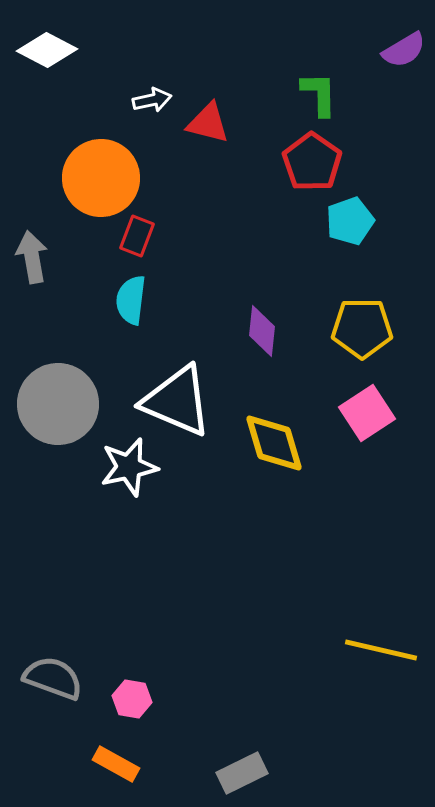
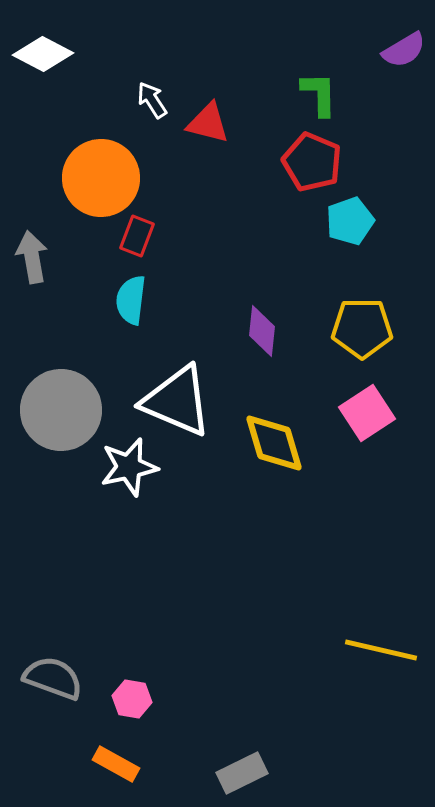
white diamond: moved 4 px left, 4 px down
white arrow: rotated 111 degrees counterclockwise
red pentagon: rotated 12 degrees counterclockwise
gray circle: moved 3 px right, 6 px down
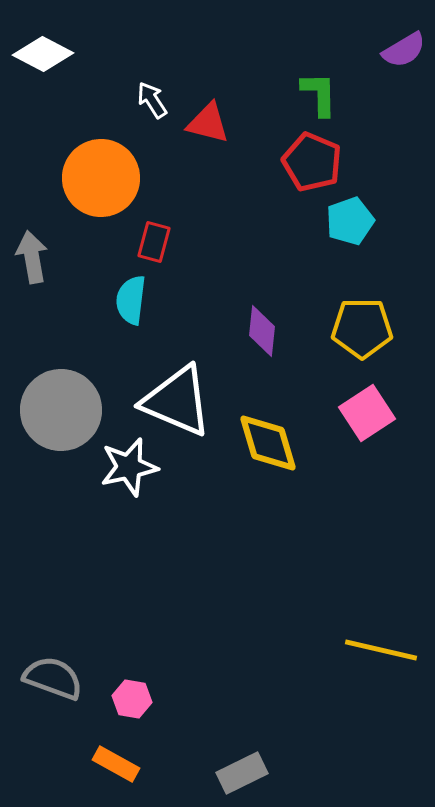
red rectangle: moved 17 px right, 6 px down; rotated 6 degrees counterclockwise
yellow diamond: moved 6 px left
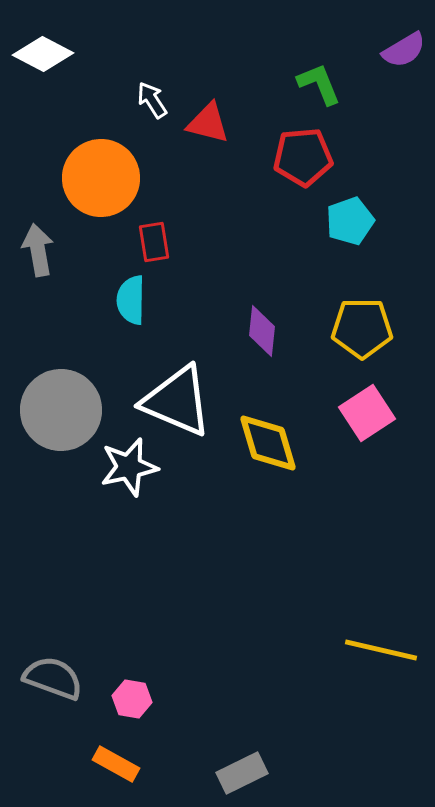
green L-shape: moved 10 px up; rotated 21 degrees counterclockwise
red pentagon: moved 9 px left, 5 px up; rotated 28 degrees counterclockwise
red rectangle: rotated 24 degrees counterclockwise
gray arrow: moved 6 px right, 7 px up
cyan semicircle: rotated 6 degrees counterclockwise
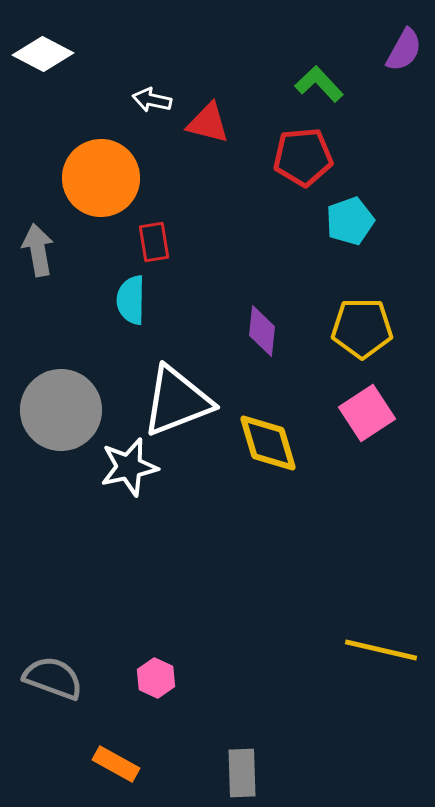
purple semicircle: rotated 30 degrees counterclockwise
green L-shape: rotated 21 degrees counterclockwise
white arrow: rotated 45 degrees counterclockwise
white triangle: rotated 44 degrees counterclockwise
pink hexagon: moved 24 px right, 21 px up; rotated 15 degrees clockwise
gray rectangle: rotated 66 degrees counterclockwise
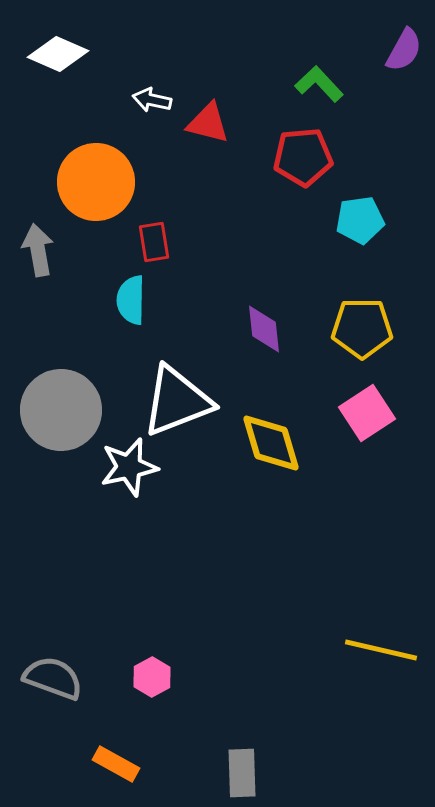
white diamond: moved 15 px right; rotated 4 degrees counterclockwise
orange circle: moved 5 px left, 4 px down
cyan pentagon: moved 10 px right, 1 px up; rotated 12 degrees clockwise
purple diamond: moved 2 px right, 2 px up; rotated 12 degrees counterclockwise
yellow diamond: moved 3 px right
pink hexagon: moved 4 px left, 1 px up; rotated 6 degrees clockwise
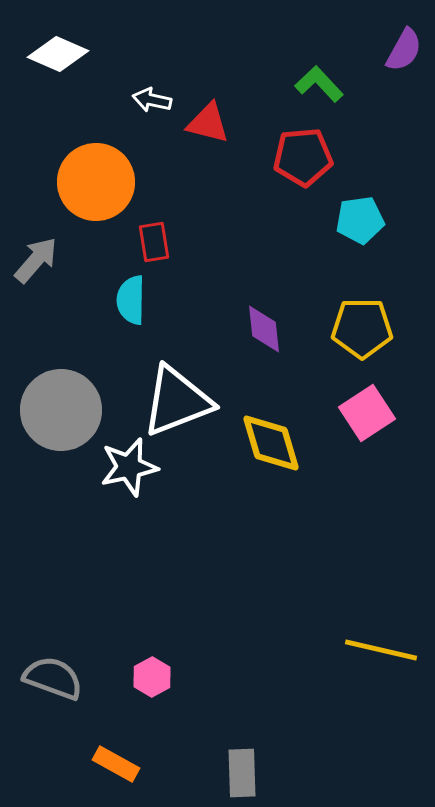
gray arrow: moved 2 px left, 10 px down; rotated 51 degrees clockwise
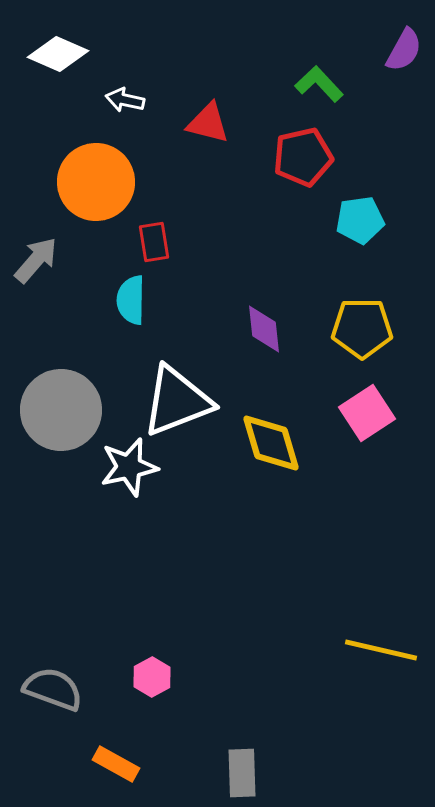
white arrow: moved 27 px left
red pentagon: rotated 8 degrees counterclockwise
gray semicircle: moved 11 px down
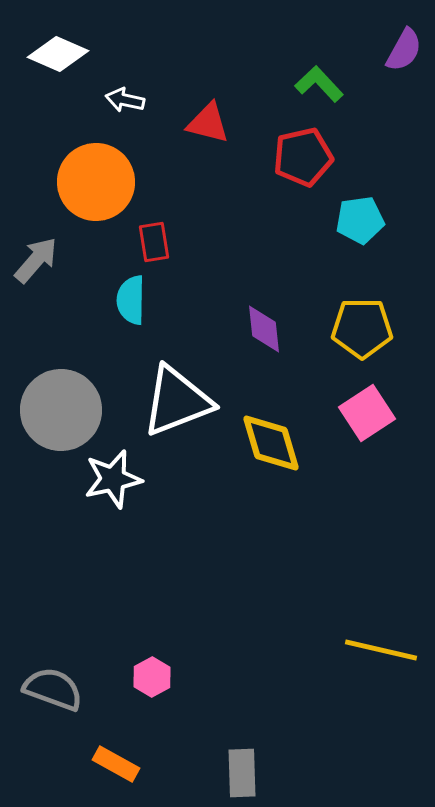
white star: moved 16 px left, 12 px down
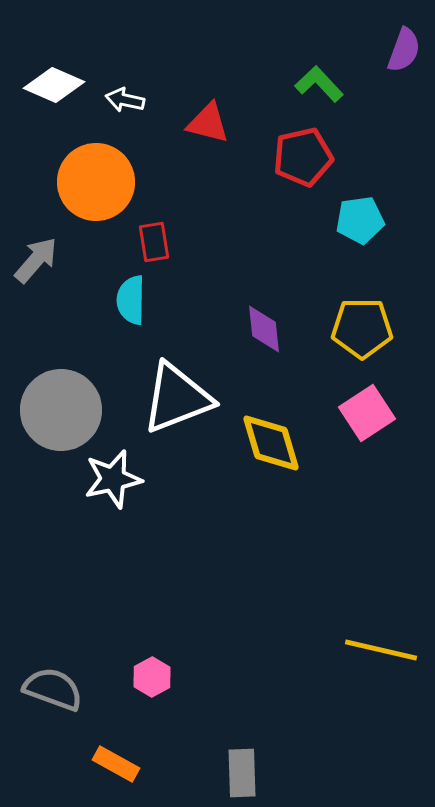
purple semicircle: rotated 9 degrees counterclockwise
white diamond: moved 4 px left, 31 px down
white triangle: moved 3 px up
